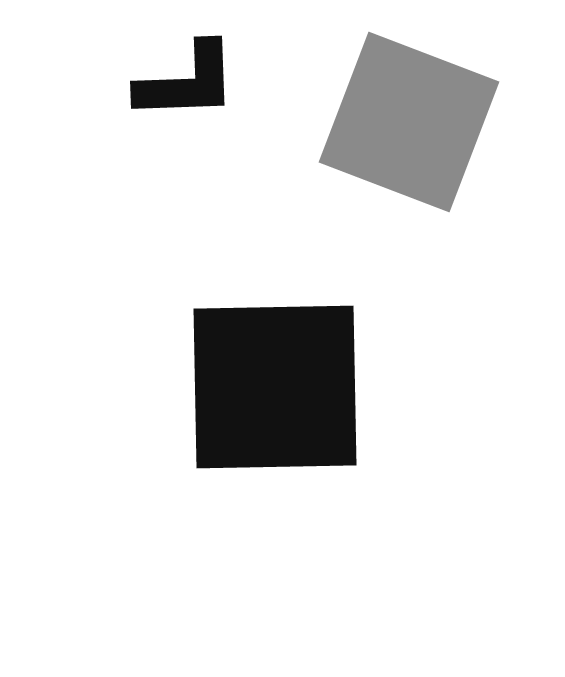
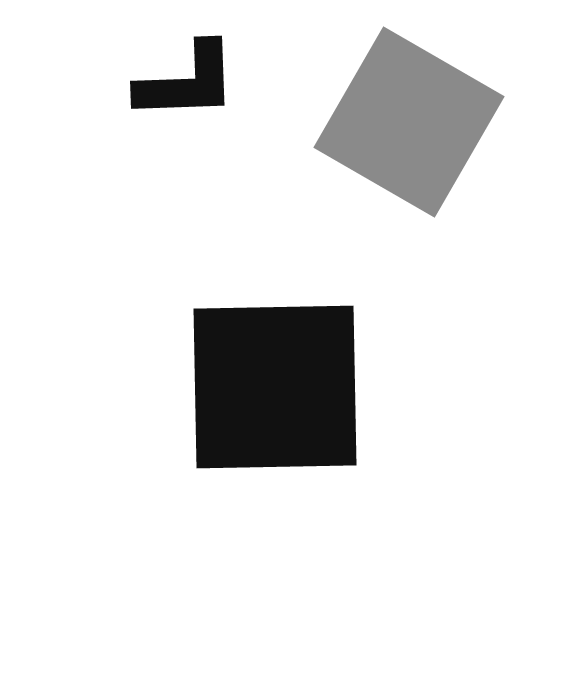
gray square: rotated 9 degrees clockwise
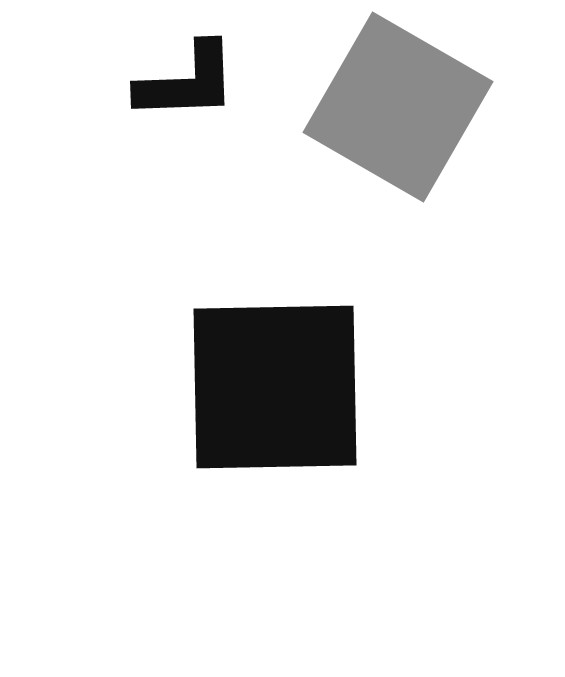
gray square: moved 11 px left, 15 px up
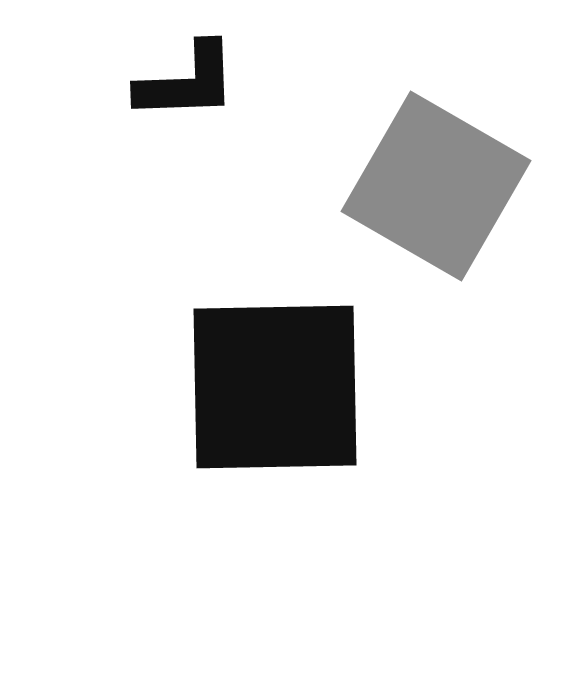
gray square: moved 38 px right, 79 px down
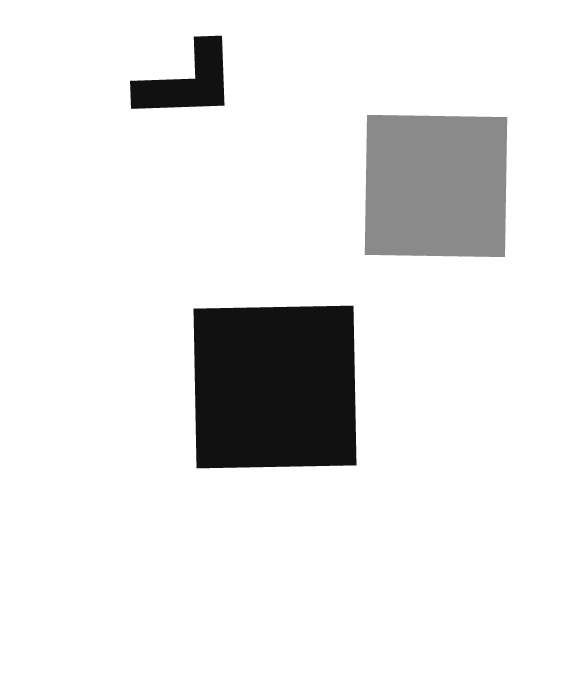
gray square: rotated 29 degrees counterclockwise
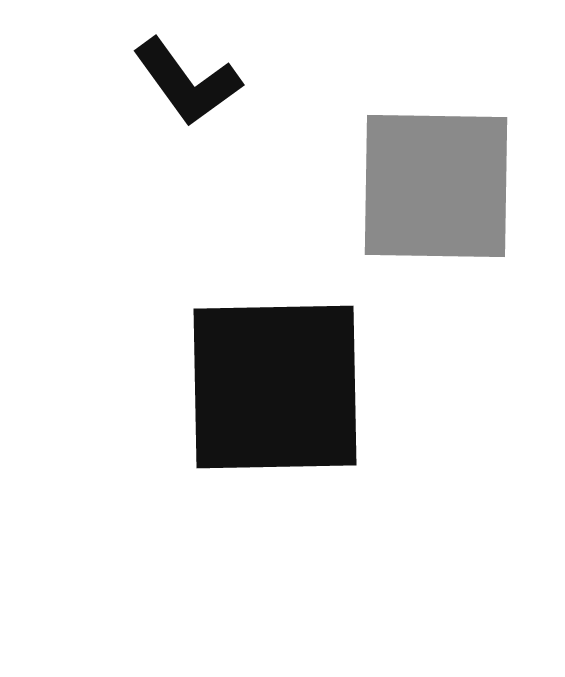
black L-shape: rotated 56 degrees clockwise
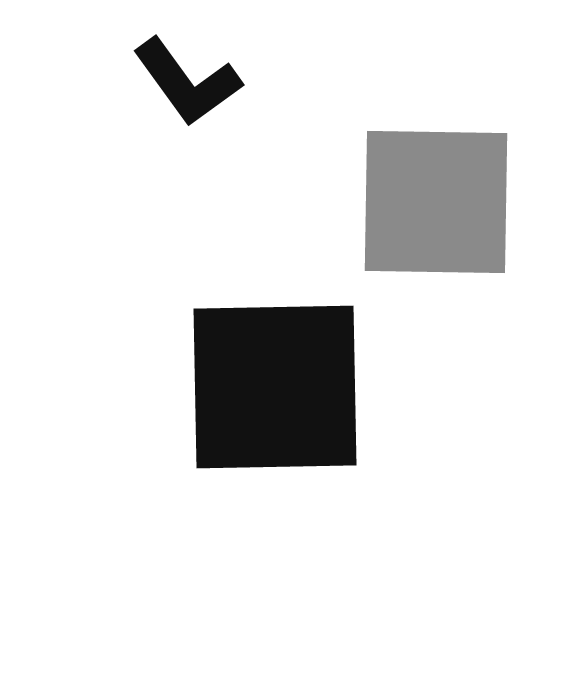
gray square: moved 16 px down
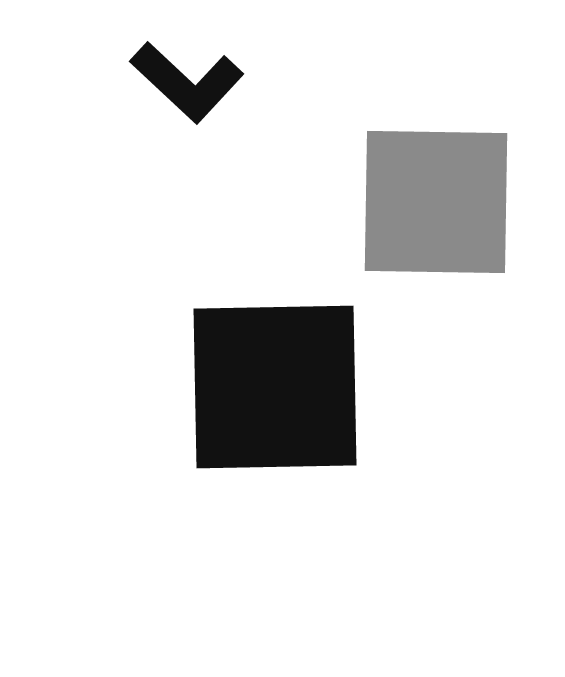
black L-shape: rotated 11 degrees counterclockwise
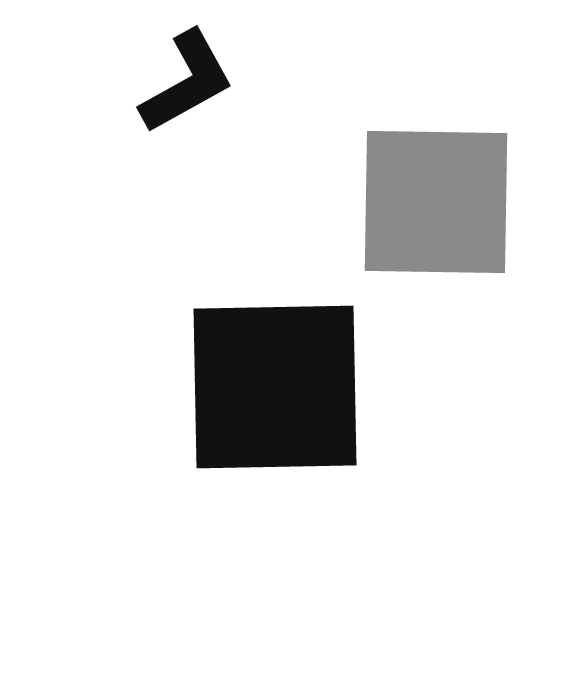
black L-shape: rotated 72 degrees counterclockwise
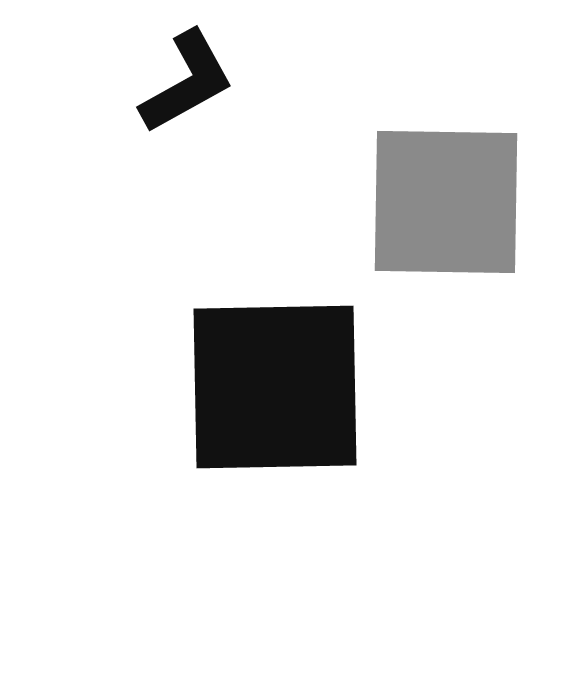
gray square: moved 10 px right
